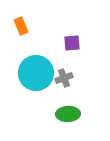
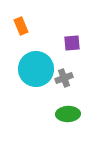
cyan circle: moved 4 px up
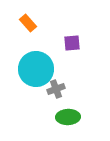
orange rectangle: moved 7 px right, 3 px up; rotated 18 degrees counterclockwise
gray cross: moved 8 px left, 11 px down
green ellipse: moved 3 px down
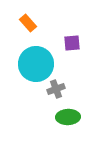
cyan circle: moved 5 px up
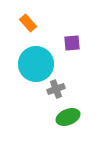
green ellipse: rotated 20 degrees counterclockwise
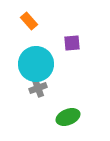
orange rectangle: moved 1 px right, 2 px up
gray cross: moved 18 px left, 1 px up
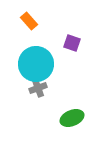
purple square: rotated 24 degrees clockwise
green ellipse: moved 4 px right, 1 px down
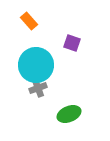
cyan circle: moved 1 px down
green ellipse: moved 3 px left, 4 px up
